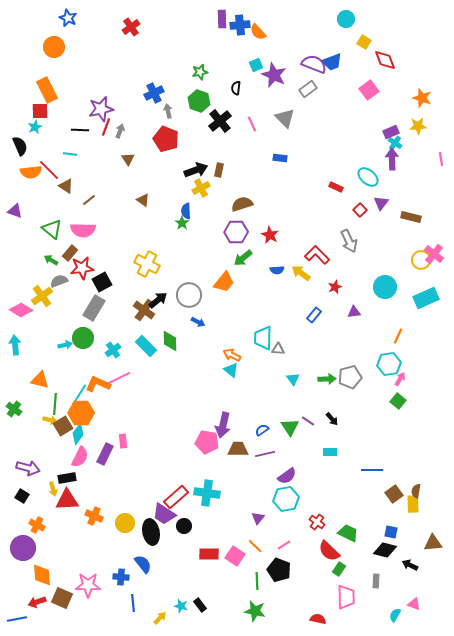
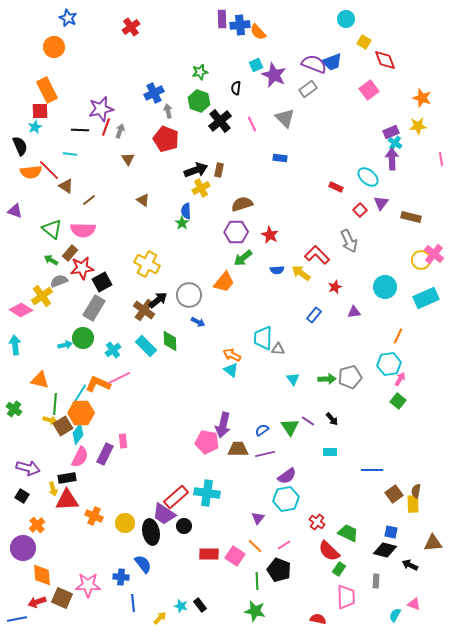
orange cross at (37, 525): rotated 21 degrees clockwise
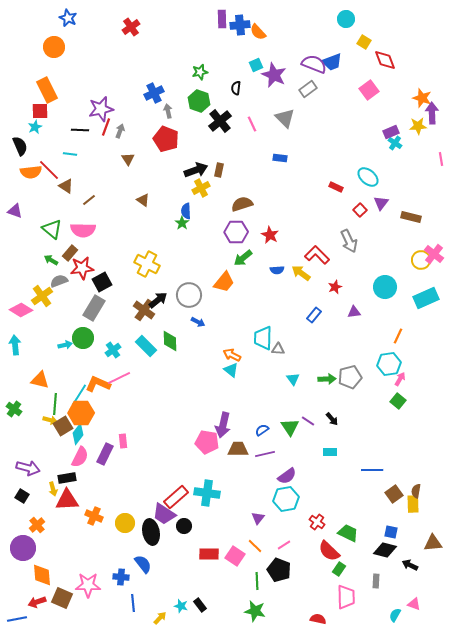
purple arrow at (392, 159): moved 40 px right, 46 px up
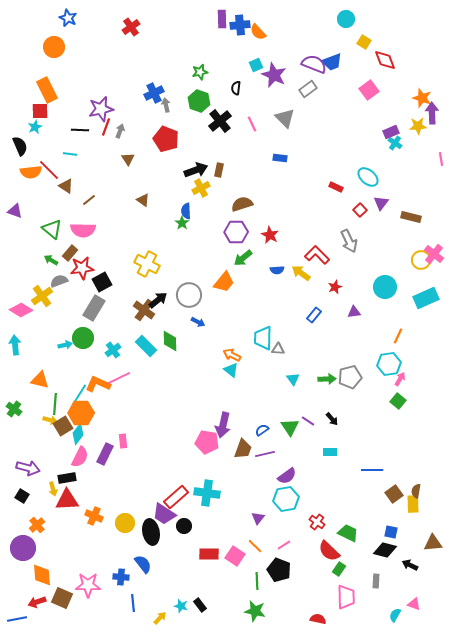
gray arrow at (168, 111): moved 2 px left, 6 px up
brown trapezoid at (238, 449): moved 5 px right; rotated 110 degrees clockwise
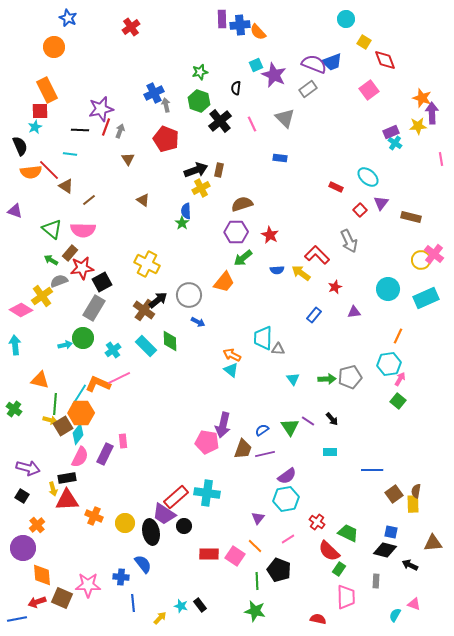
cyan circle at (385, 287): moved 3 px right, 2 px down
pink line at (284, 545): moved 4 px right, 6 px up
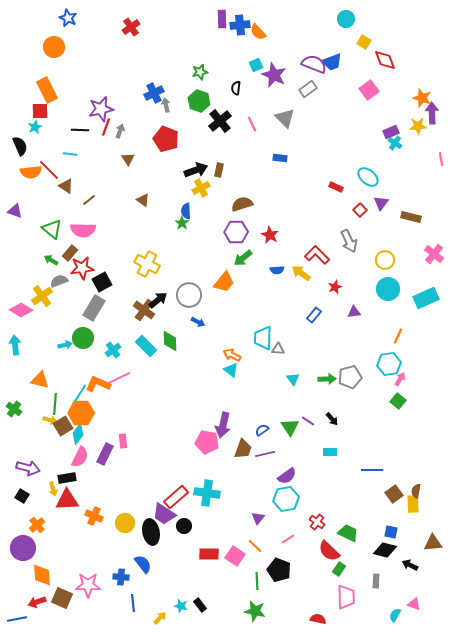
yellow circle at (421, 260): moved 36 px left
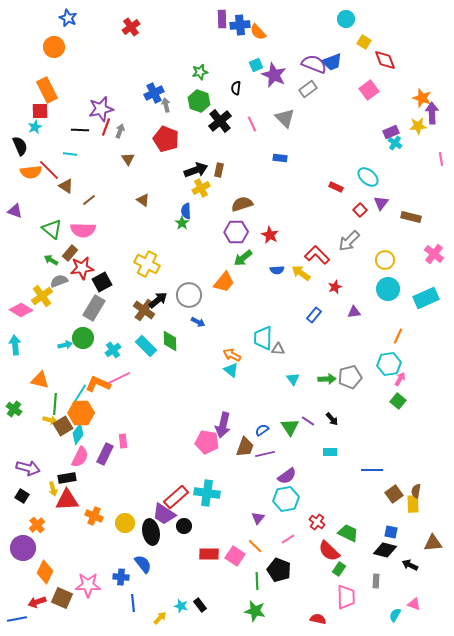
gray arrow at (349, 241): rotated 70 degrees clockwise
brown trapezoid at (243, 449): moved 2 px right, 2 px up
orange diamond at (42, 575): moved 3 px right, 3 px up; rotated 30 degrees clockwise
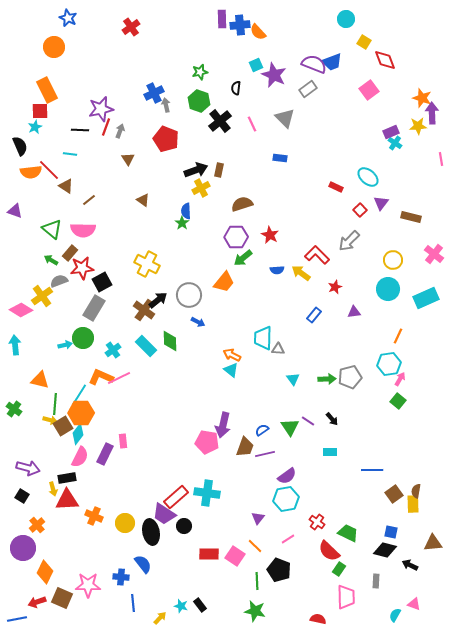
purple hexagon at (236, 232): moved 5 px down
yellow circle at (385, 260): moved 8 px right
orange L-shape at (98, 384): moved 3 px right, 7 px up
